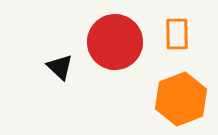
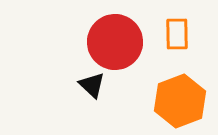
black triangle: moved 32 px right, 18 px down
orange hexagon: moved 1 px left, 2 px down
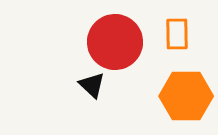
orange hexagon: moved 6 px right, 5 px up; rotated 21 degrees clockwise
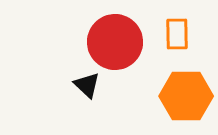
black triangle: moved 5 px left
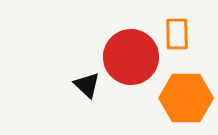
red circle: moved 16 px right, 15 px down
orange hexagon: moved 2 px down
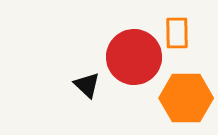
orange rectangle: moved 1 px up
red circle: moved 3 px right
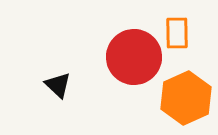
black triangle: moved 29 px left
orange hexagon: rotated 24 degrees counterclockwise
